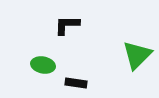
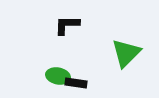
green triangle: moved 11 px left, 2 px up
green ellipse: moved 15 px right, 11 px down
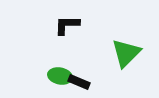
green ellipse: moved 2 px right
black rectangle: moved 3 px right, 1 px up; rotated 15 degrees clockwise
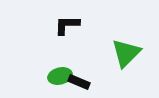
green ellipse: rotated 25 degrees counterclockwise
